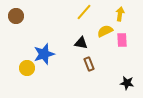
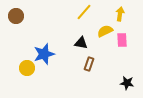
brown rectangle: rotated 40 degrees clockwise
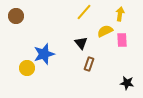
black triangle: rotated 40 degrees clockwise
